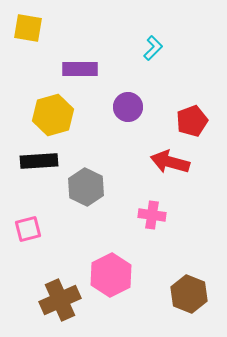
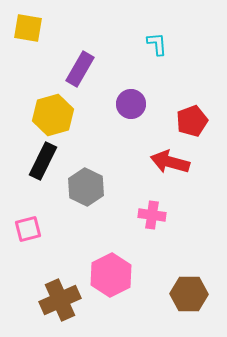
cyan L-shape: moved 4 px right, 4 px up; rotated 50 degrees counterclockwise
purple rectangle: rotated 60 degrees counterclockwise
purple circle: moved 3 px right, 3 px up
black rectangle: moved 4 px right; rotated 60 degrees counterclockwise
brown hexagon: rotated 21 degrees counterclockwise
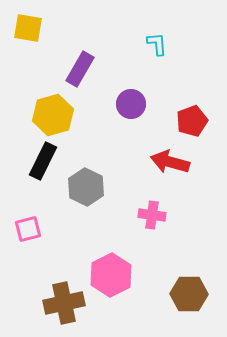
brown cross: moved 4 px right, 3 px down; rotated 12 degrees clockwise
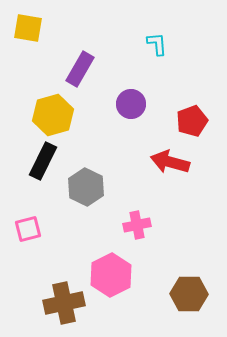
pink cross: moved 15 px left, 10 px down; rotated 20 degrees counterclockwise
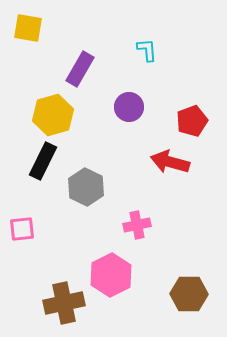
cyan L-shape: moved 10 px left, 6 px down
purple circle: moved 2 px left, 3 px down
pink square: moved 6 px left; rotated 8 degrees clockwise
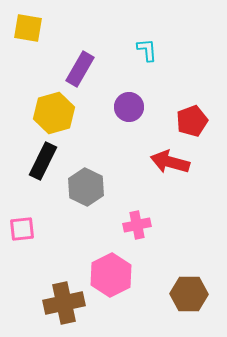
yellow hexagon: moved 1 px right, 2 px up
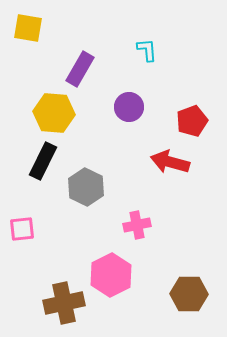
yellow hexagon: rotated 21 degrees clockwise
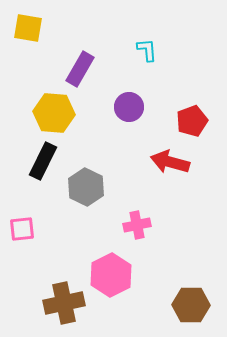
brown hexagon: moved 2 px right, 11 px down
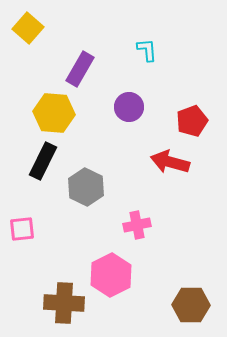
yellow square: rotated 32 degrees clockwise
brown cross: rotated 15 degrees clockwise
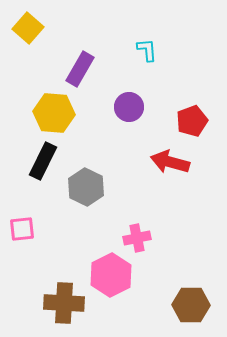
pink cross: moved 13 px down
